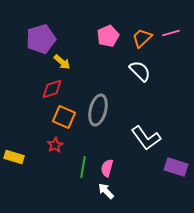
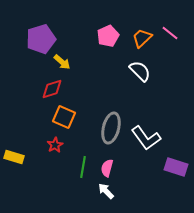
pink line: moved 1 px left; rotated 54 degrees clockwise
gray ellipse: moved 13 px right, 18 px down
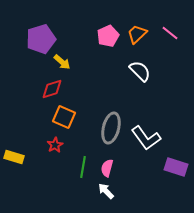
orange trapezoid: moved 5 px left, 4 px up
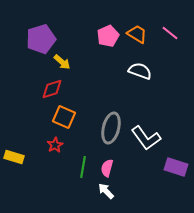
orange trapezoid: rotated 75 degrees clockwise
white semicircle: rotated 25 degrees counterclockwise
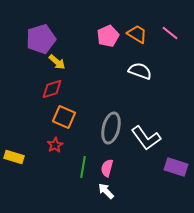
yellow arrow: moved 5 px left
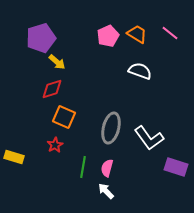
purple pentagon: moved 1 px up
white L-shape: moved 3 px right
